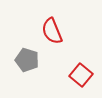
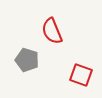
red square: rotated 20 degrees counterclockwise
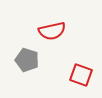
red semicircle: rotated 80 degrees counterclockwise
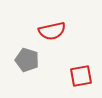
red square: moved 1 px down; rotated 30 degrees counterclockwise
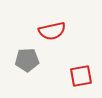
gray pentagon: rotated 20 degrees counterclockwise
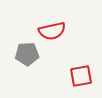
gray pentagon: moved 6 px up
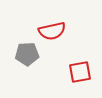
red square: moved 1 px left, 4 px up
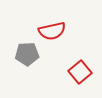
red square: rotated 30 degrees counterclockwise
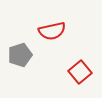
gray pentagon: moved 7 px left, 1 px down; rotated 15 degrees counterclockwise
